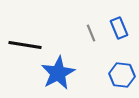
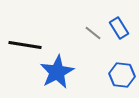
blue rectangle: rotated 10 degrees counterclockwise
gray line: moved 2 px right; rotated 30 degrees counterclockwise
blue star: moved 1 px left, 1 px up
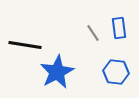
blue rectangle: rotated 25 degrees clockwise
gray line: rotated 18 degrees clockwise
blue hexagon: moved 6 px left, 3 px up
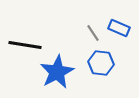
blue rectangle: rotated 60 degrees counterclockwise
blue hexagon: moved 15 px left, 9 px up
